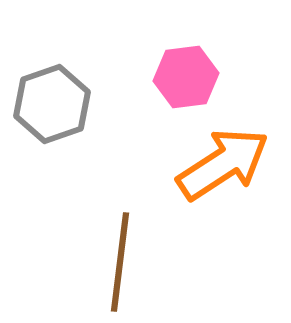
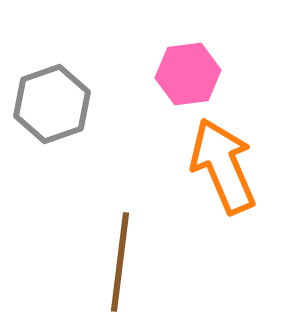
pink hexagon: moved 2 px right, 3 px up
orange arrow: moved 2 px down; rotated 80 degrees counterclockwise
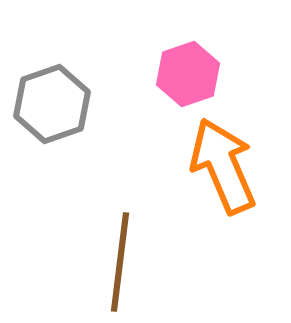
pink hexagon: rotated 12 degrees counterclockwise
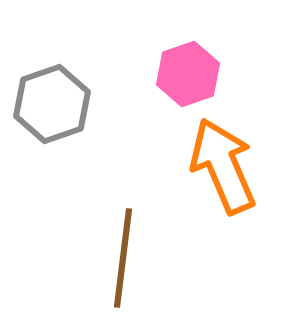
brown line: moved 3 px right, 4 px up
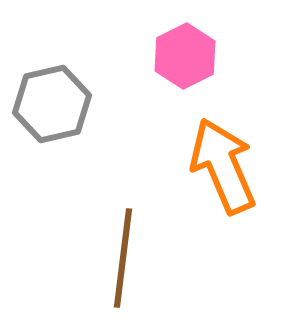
pink hexagon: moved 3 px left, 18 px up; rotated 8 degrees counterclockwise
gray hexagon: rotated 6 degrees clockwise
